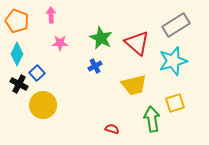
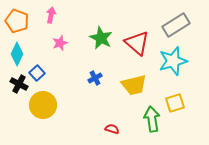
pink arrow: rotated 14 degrees clockwise
pink star: rotated 21 degrees counterclockwise
blue cross: moved 12 px down
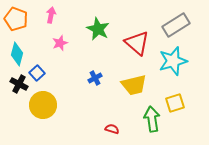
orange pentagon: moved 1 px left, 2 px up
green star: moved 3 px left, 9 px up
cyan diamond: rotated 10 degrees counterclockwise
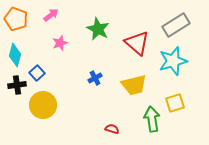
pink arrow: rotated 42 degrees clockwise
cyan diamond: moved 2 px left, 1 px down
black cross: moved 2 px left, 1 px down; rotated 36 degrees counterclockwise
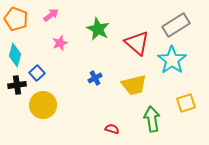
cyan star: moved 1 px left, 1 px up; rotated 20 degrees counterclockwise
yellow square: moved 11 px right
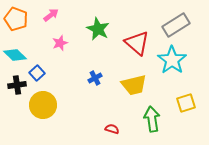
cyan diamond: rotated 60 degrees counterclockwise
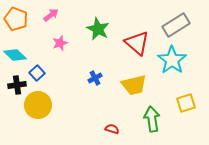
yellow circle: moved 5 px left
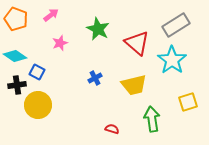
cyan diamond: moved 1 px down; rotated 10 degrees counterclockwise
blue square: moved 1 px up; rotated 21 degrees counterclockwise
yellow square: moved 2 px right, 1 px up
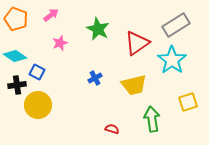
red triangle: rotated 44 degrees clockwise
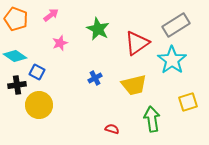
yellow circle: moved 1 px right
